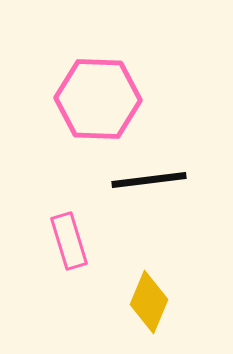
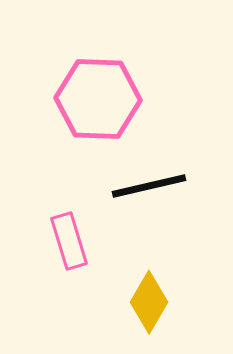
black line: moved 6 px down; rotated 6 degrees counterclockwise
yellow diamond: rotated 8 degrees clockwise
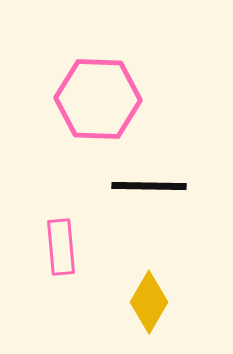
black line: rotated 14 degrees clockwise
pink rectangle: moved 8 px left, 6 px down; rotated 12 degrees clockwise
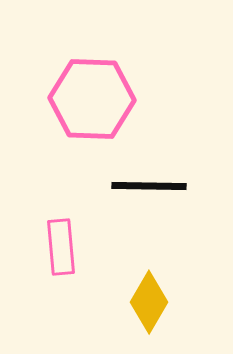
pink hexagon: moved 6 px left
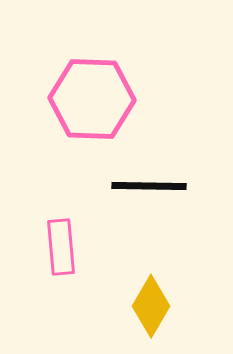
yellow diamond: moved 2 px right, 4 px down
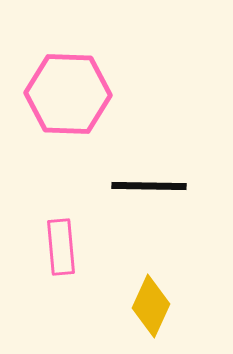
pink hexagon: moved 24 px left, 5 px up
yellow diamond: rotated 6 degrees counterclockwise
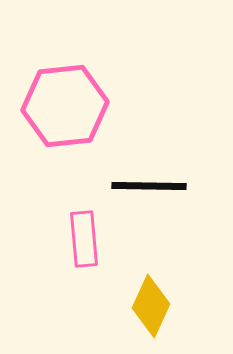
pink hexagon: moved 3 px left, 12 px down; rotated 8 degrees counterclockwise
pink rectangle: moved 23 px right, 8 px up
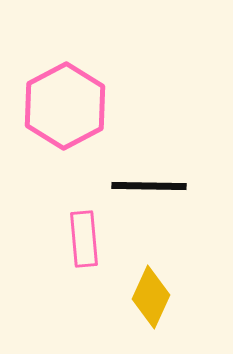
pink hexagon: rotated 22 degrees counterclockwise
yellow diamond: moved 9 px up
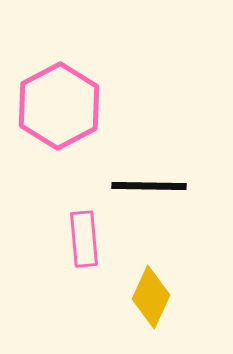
pink hexagon: moved 6 px left
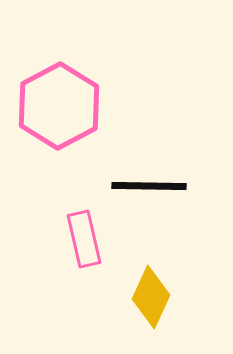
pink rectangle: rotated 8 degrees counterclockwise
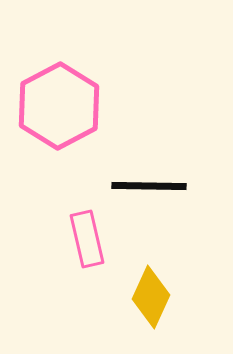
pink rectangle: moved 3 px right
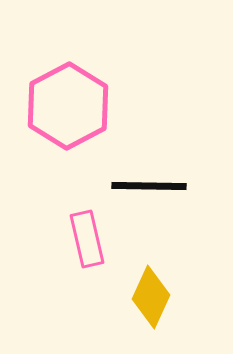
pink hexagon: moved 9 px right
